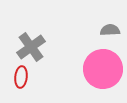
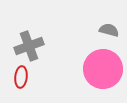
gray semicircle: moved 1 px left; rotated 18 degrees clockwise
gray cross: moved 2 px left, 1 px up; rotated 16 degrees clockwise
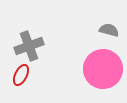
red ellipse: moved 2 px up; rotated 20 degrees clockwise
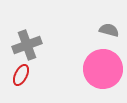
gray cross: moved 2 px left, 1 px up
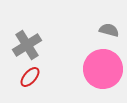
gray cross: rotated 12 degrees counterclockwise
red ellipse: moved 9 px right, 2 px down; rotated 15 degrees clockwise
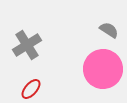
gray semicircle: rotated 18 degrees clockwise
red ellipse: moved 1 px right, 12 px down
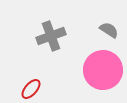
gray cross: moved 24 px right, 9 px up; rotated 12 degrees clockwise
pink circle: moved 1 px down
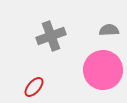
gray semicircle: rotated 36 degrees counterclockwise
red ellipse: moved 3 px right, 2 px up
